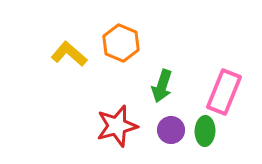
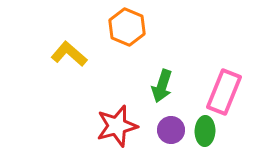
orange hexagon: moved 6 px right, 16 px up
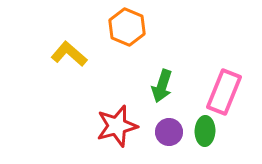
purple circle: moved 2 px left, 2 px down
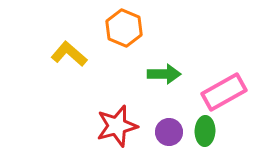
orange hexagon: moved 3 px left, 1 px down
green arrow: moved 2 px right, 12 px up; rotated 108 degrees counterclockwise
pink rectangle: rotated 39 degrees clockwise
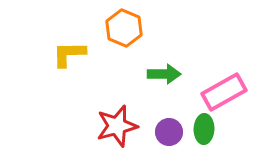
yellow L-shape: rotated 42 degrees counterclockwise
green ellipse: moved 1 px left, 2 px up
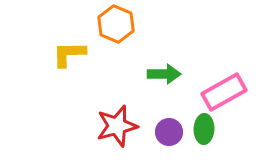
orange hexagon: moved 8 px left, 4 px up
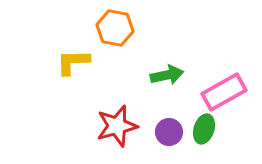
orange hexagon: moved 1 px left, 4 px down; rotated 12 degrees counterclockwise
yellow L-shape: moved 4 px right, 8 px down
green arrow: moved 3 px right, 1 px down; rotated 12 degrees counterclockwise
green ellipse: rotated 16 degrees clockwise
